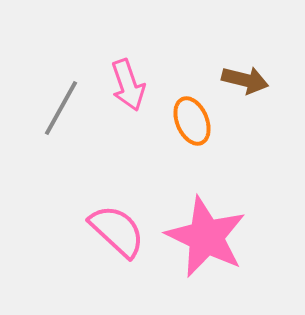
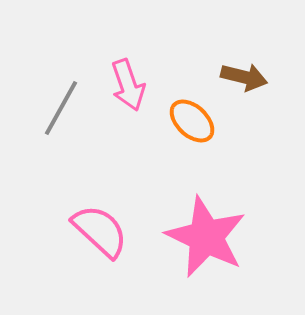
brown arrow: moved 1 px left, 3 px up
orange ellipse: rotated 24 degrees counterclockwise
pink semicircle: moved 17 px left
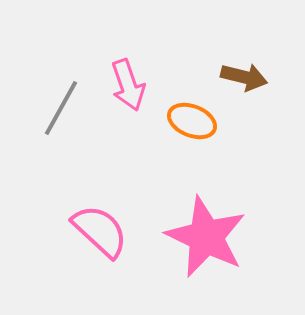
orange ellipse: rotated 21 degrees counterclockwise
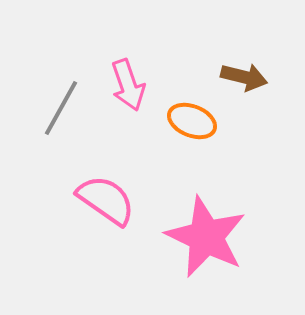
pink semicircle: moved 6 px right, 31 px up; rotated 8 degrees counterclockwise
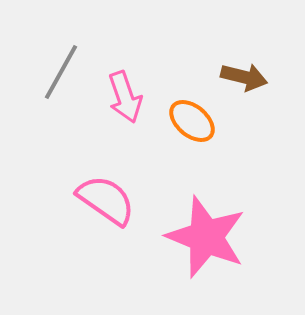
pink arrow: moved 3 px left, 12 px down
gray line: moved 36 px up
orange ellipse: rotated 18 degrees clockwise
pink star: rotated 4 degrees counterclockwise
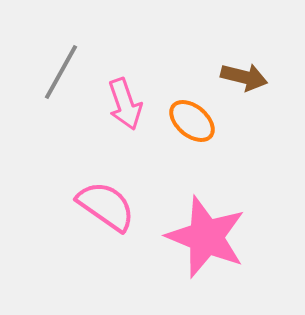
pink arrow: moved 7 px down
pink semicircle: moved 6 px down
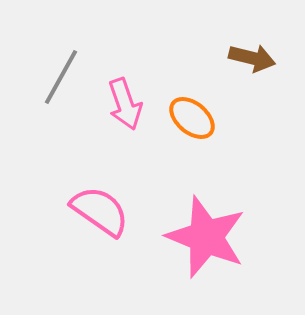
gray line: moved 5 px down
brown arrow: moved 8 px right, 19 px up
orange ellipse: moved 3 px up
pink semicircle: moved 6 px left, 5 px down
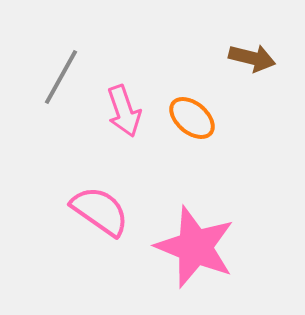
pink arrow: moved 1 px left, 7 px down
pink star: moved 11 px left, 10 px down
